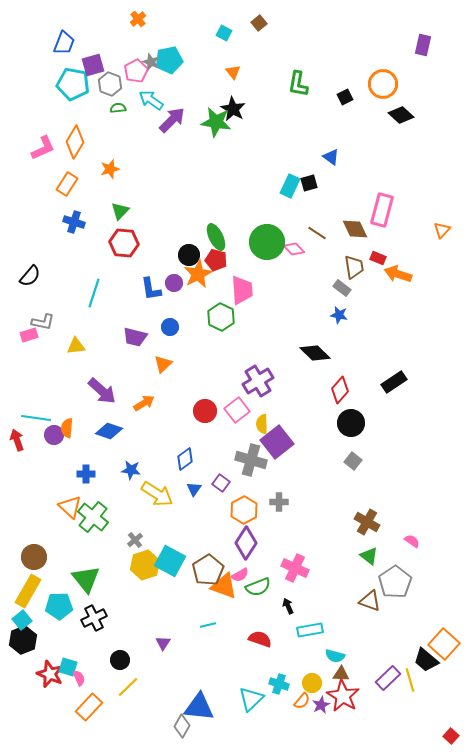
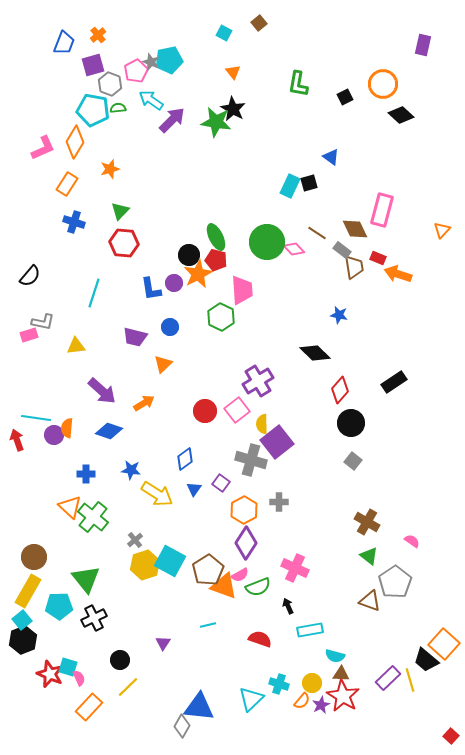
orange cross at (138, 19): moved 40 px left, 16 px down
cyan pentagon at (73, 84): moved 20 px right, 26 px down
gray rectangle at (342, 288): moved 38 px up
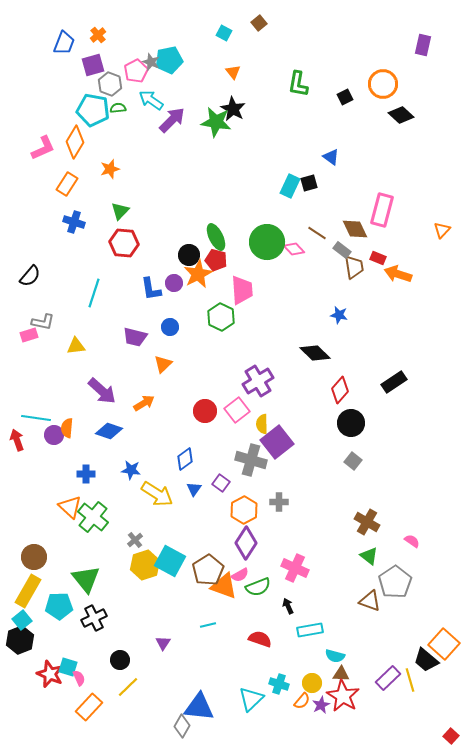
black hexagon at (23, 640): moved 3 px left
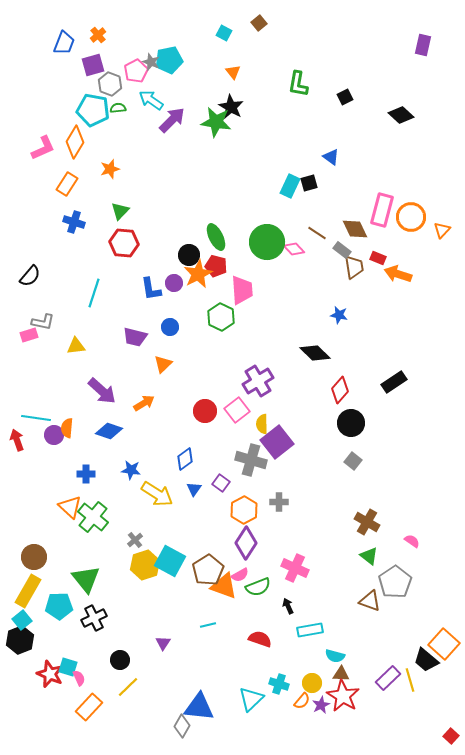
orange circle at (383, 84): moved 28 px right, 133 px down
black star at (233, 109): moved 2 px left, 2 px up
red pentagon at (216, 260): moved 6 px down
